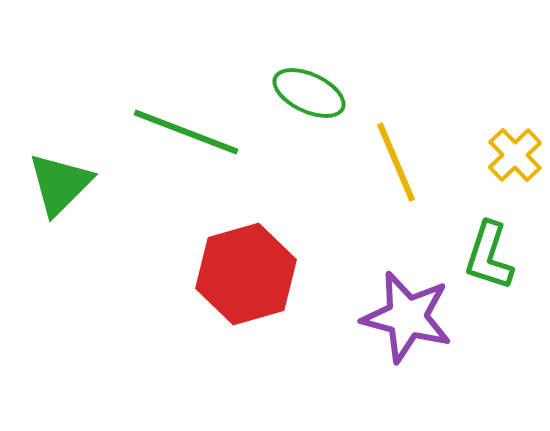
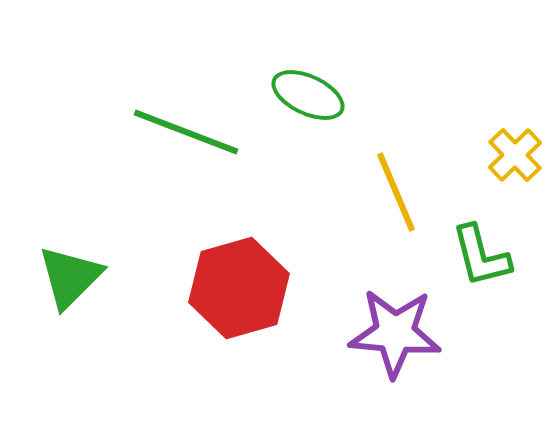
green ellipse: moved 1 px left, 2 px down
yellow line: moved 30 px down
green triangle: moved 10 px right, 93 px down
green L-shape: moved 8 px left; rotated 32 degrees counterclockwise
red hexagon: moved 7 px left, 14 px down
purple star: moved 12 px left, 16 px down; rotated 10 degrees counterclockwise
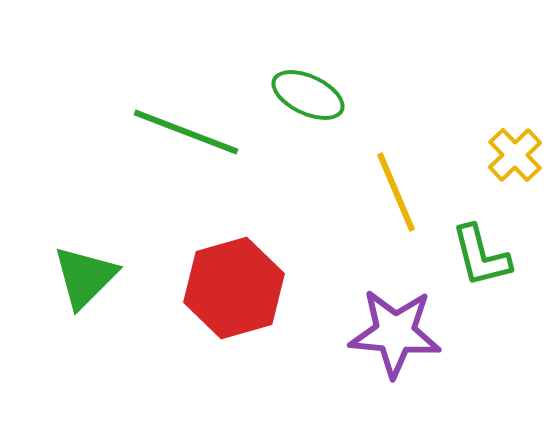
green triangle: moved 15 px right
red hexagon: moved 5 px left
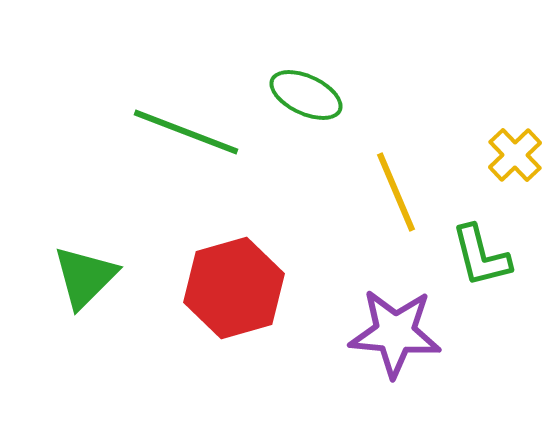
green ellipse: moved 2 px left
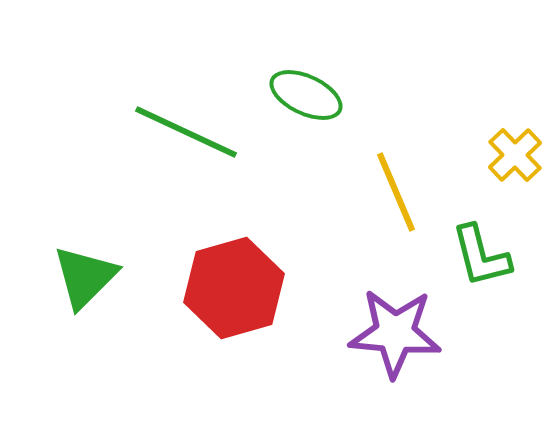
green line: rotated 4 degrees clockwise
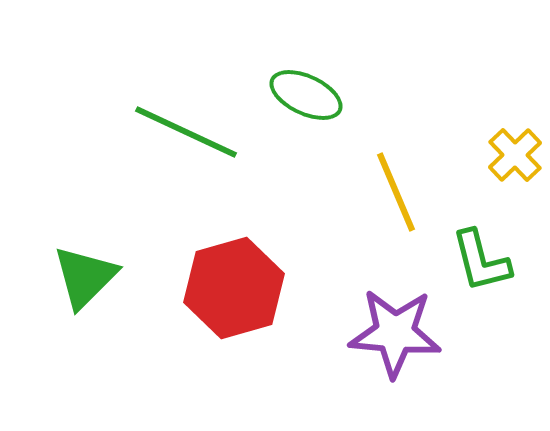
green L-shape: moved 5 px down
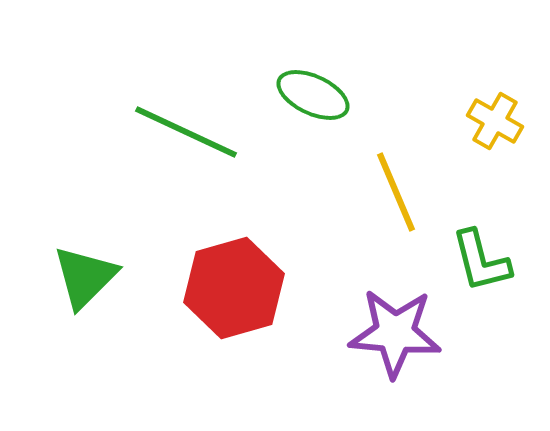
green ellipse: moved 7 px right
yellow cross: moved 20 px left, 34 px up; rotated 16 degrees counterclockwise
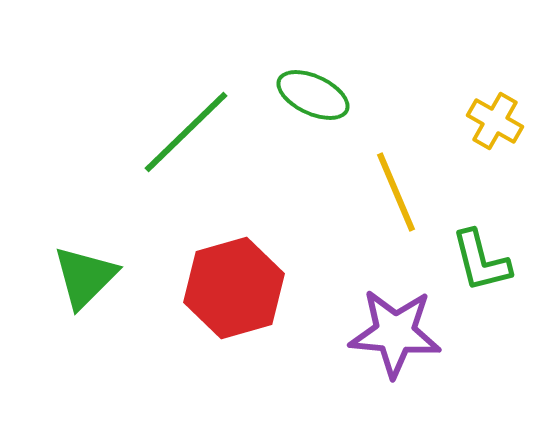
green line: rotated 69 degrees counterclockwise
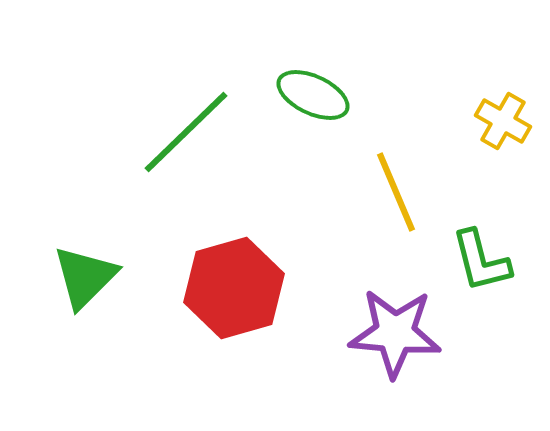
yellow cross: moved 8 px right
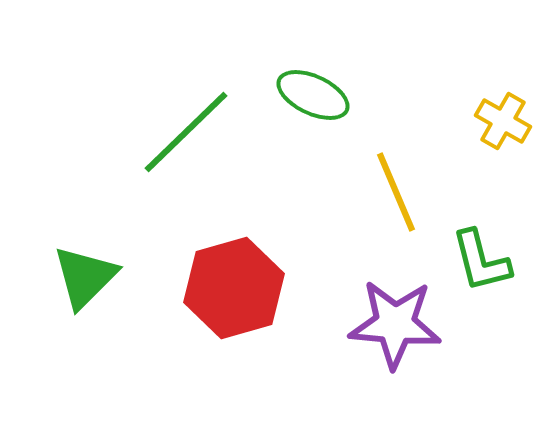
purple star: moved 9 px up
